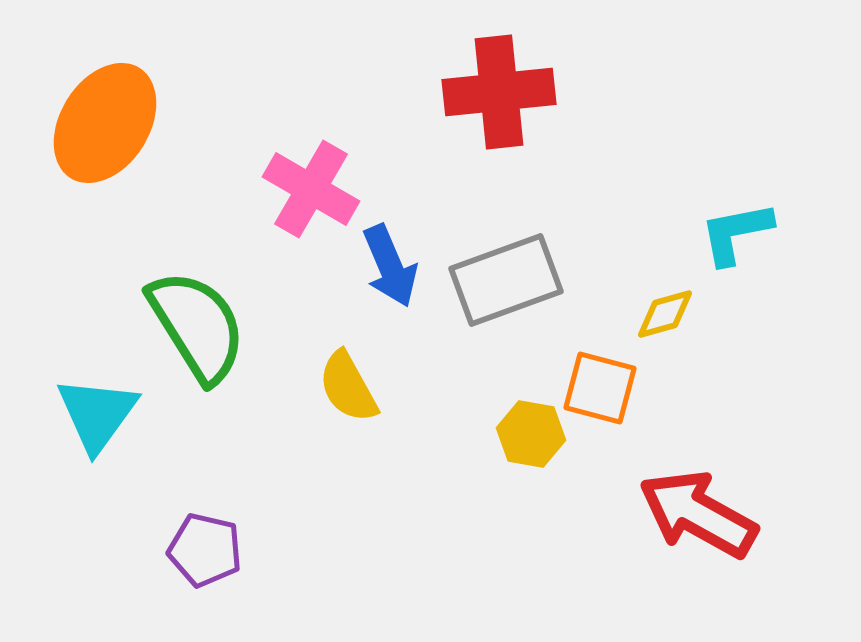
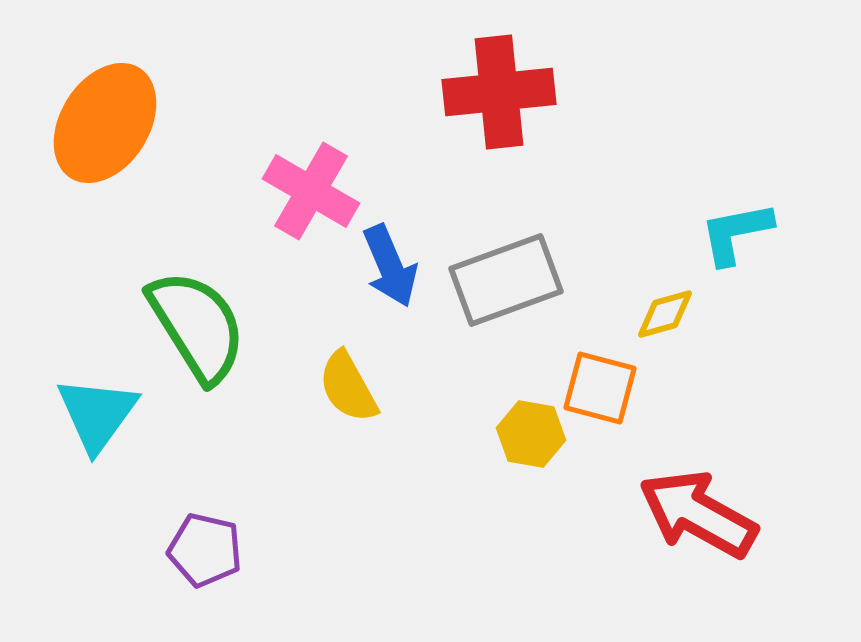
pink cross: moved 2 px down
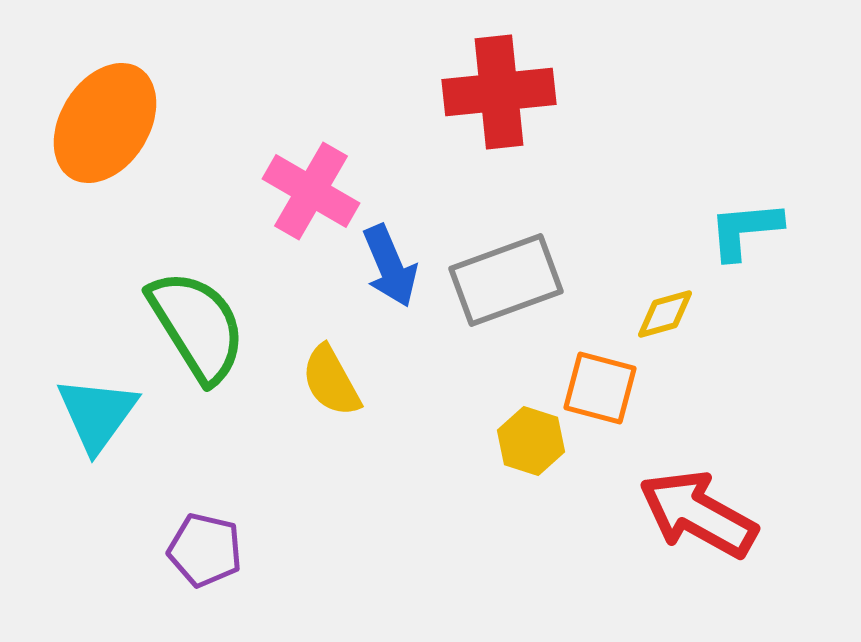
cyan L-shape: moved 9 px right, 3 px up; rotated 6 degrees clockwise
yellow semicircle: moved 17 px left, 6 px up
yellow hexagon: moved 7 px down; rotated 8 degrees clockwise
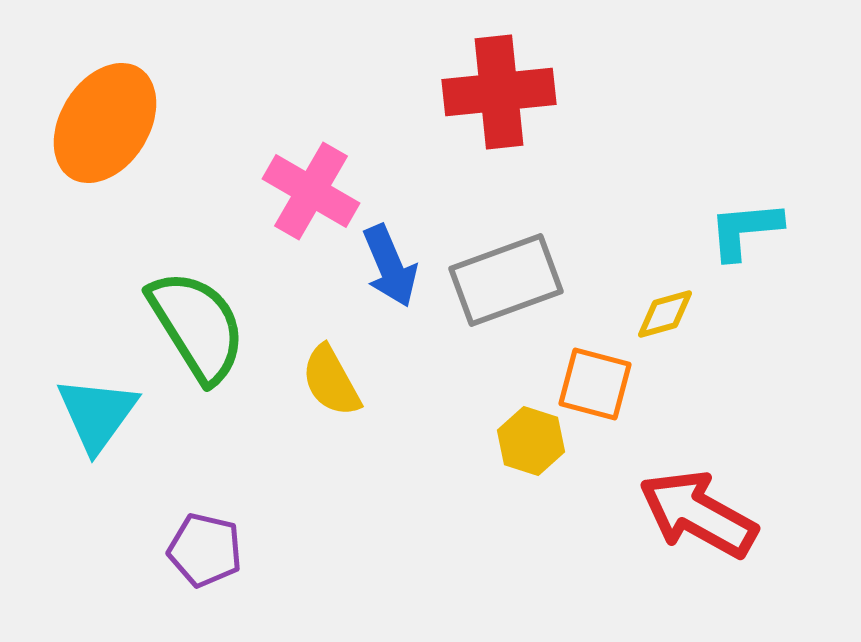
orange square: moved 5 px left, 4 px up
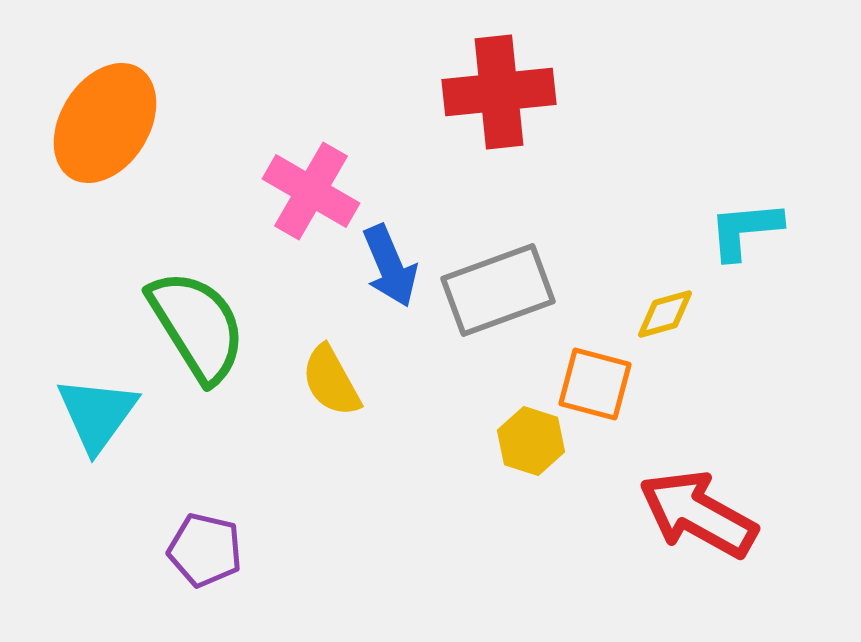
gray rectangle: moved 8 px left, 10 px down
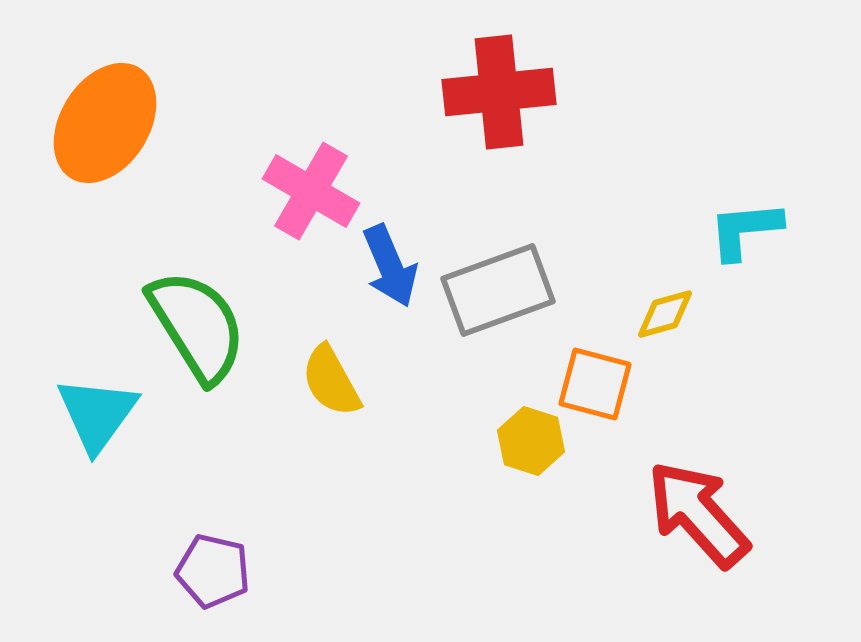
red arrow: rotated 19 degrees clockwise
purple pentagon: moved 8 px right, 21 px down
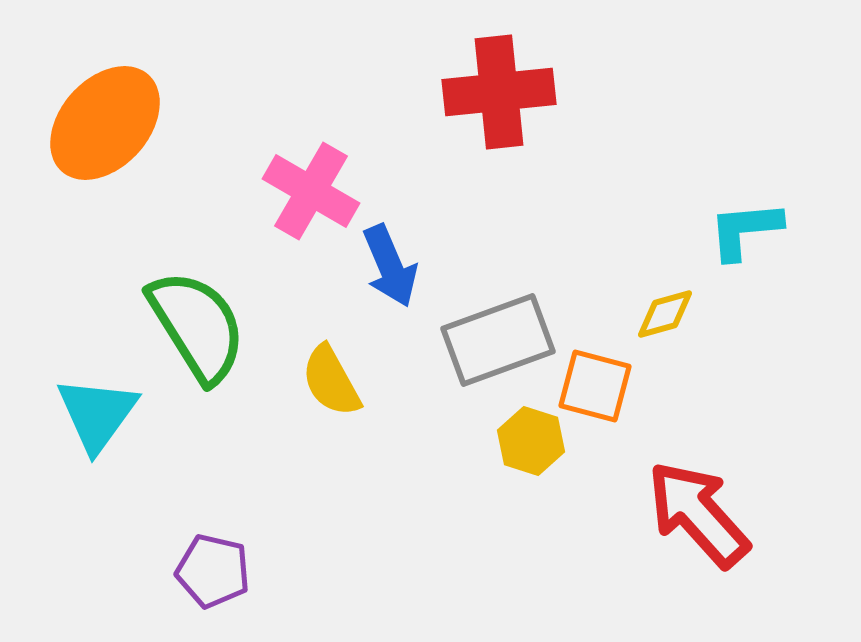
orange ellipse: rotated 10 degrees clockwise
gray rectangle: moved 50 px down
orange square: moved 2 px down
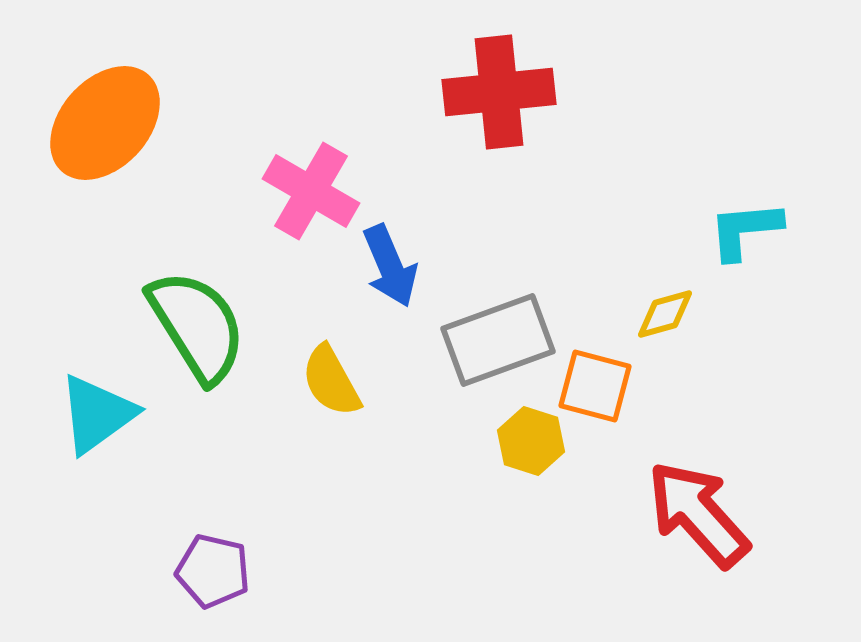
cyan triangle: rotated 18 degrees clockwise
